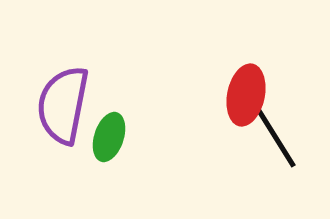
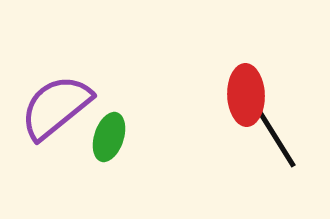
red ellipse: rotated 14 degrees counterclockwise
purple semicircle: moved 7 px left, 2 px down; rotated 40 degrees clockwise
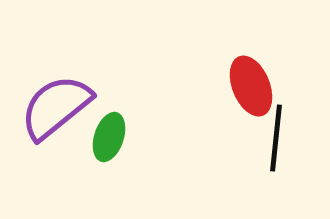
red ellipse: moved 5 px right, 9 px up; rotated 20 degrees counterclockwise
black line: rotated 38 degrees clockwise
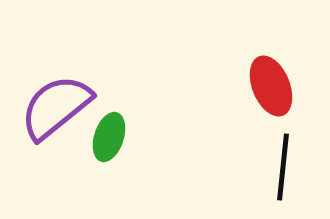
red ellipse: moved 20 px right
black line: moved 7 px right, 29 px down
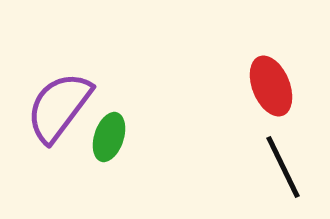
purple semicircle: moved 3 px right; rotated 14 degrees counterclockwise
black line: rotated 32 degrees counterclockwise
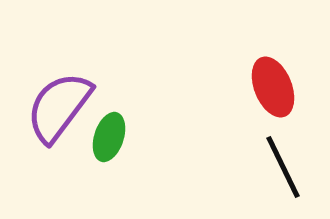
red ellipse: moved 2 px right, 1 px down
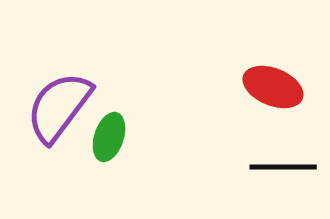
red ellipse: rotated 46 degrees counterclockwise
black line: rotated 64 degrees counterclockwise
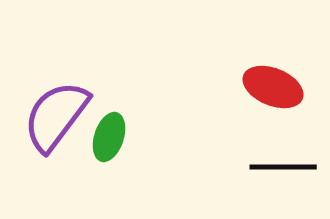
purple semicircle: moved 3 px left, 9 px down
